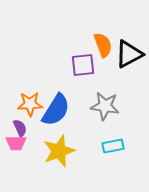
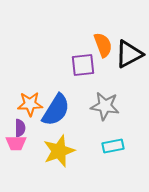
purple semicircle: rotated 24 degrees clockwise
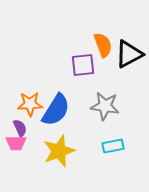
purple semicircle: rotated 24 degrees counterclockwise
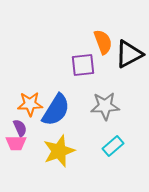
orange semicircle: moved 3 px up
gray star: rotated 12 degrees counterclockwise
cyan rectangle: rotated 30 degrees counterclockwise
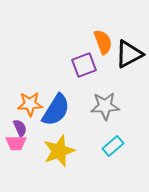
purple square: moved 1 px right; rotated 15 degrees counterclockwise
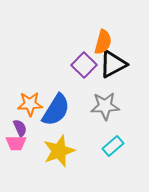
orange semicircle: rotated 35 degrees clockwise
black triangle: moved 16 px left, 10 px down
purple square: rotated 25 degrees counterclockwise
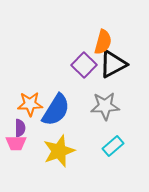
purple semicircle: rotated 24 degrees clockwise
